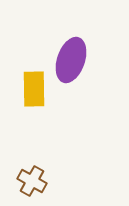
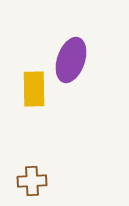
brown cross: rotated 32 degrees counterclockwise
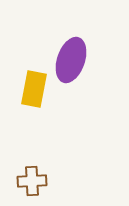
yellow rectangle: rotated 12 degrees clockwise
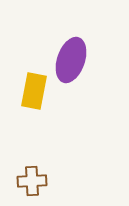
yellow rectangle: moved 2 px down
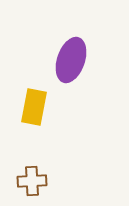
yellow rectangle: moved 16 px down
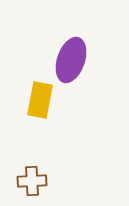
yellow rectangle: moved 6 px right, 7 px up
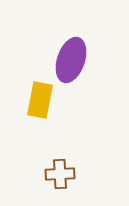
brown cross: moved 28 px right, 7 px up
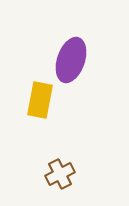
brown cross: rotated 24 degrees counterclockwise
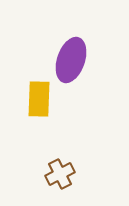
yellow rectangle: moved 1 px left, 1 px up; rotated 9 degrees counterclockwise
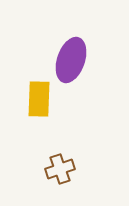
brown cross: moved 5 px up; rotated 8 degrees clockwise
